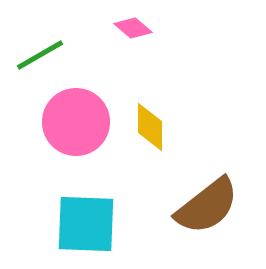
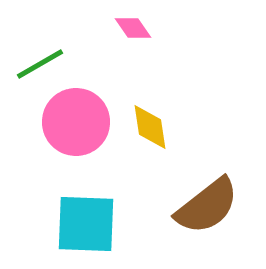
pink diamond: rotated 15 degrees clockwise
green line: moved 9 px down
yellow diamond: rotated 9 degrees counterclockwise
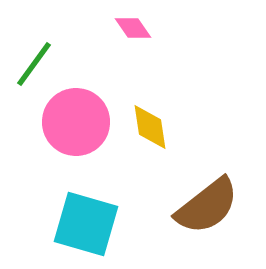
green line: moved 6 px left; rotated 24 degrees counterclockwise
cyan square: rotated 14 degrees clockwise
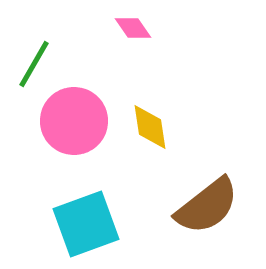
green line: rotated 6 degrees counterclockwise
pink circle: moved 2 px left, 1 px up
cyan square: rotated 36 degrees counterclockwise
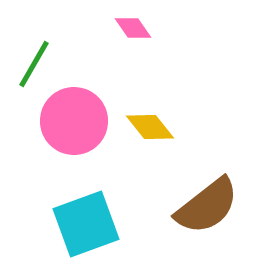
yellow diamond: rotated 30 degrees counterclockwise
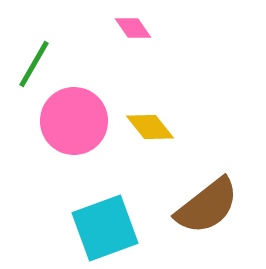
cyan square: moved 19 px right, 4 px down
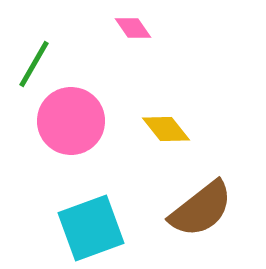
pink circle: moved 3 px left
yellow diamond: moved 16 px right, 2 px down
brown semicircle: moved 6 px left, 3 px down
cyan square: moved 14 px left
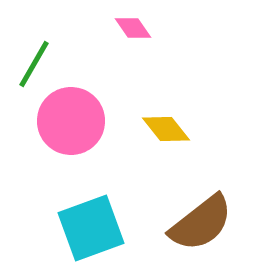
brown semicircle: moved 14 px down
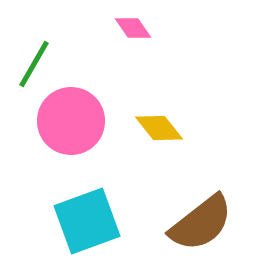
yellow diamond: moved 7 px left, 1 px up
cyan square: moved 4 px left, 7 px up
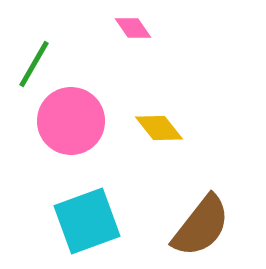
brown semicircle: moved 3 px down; rotated 14 degrees counterclockwise
